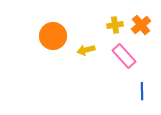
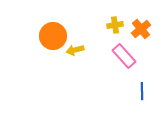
orange cross: moved 4 px down
yellow arrow: moved 11 px left
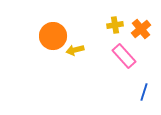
blue line: moved 2 px right, 1 px down; rotated 18 degrees clockwise
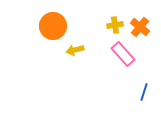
orange cross: moved 1 px left, 2 px up; rotated 12 degrees counterclockwise
orange circle: moved 10 px up
pink rectangle: moved 1 px left, 2 px up
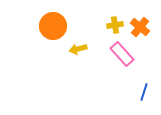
yellow arrow: moved 3 px right, 1 px up
pink rectangle: moved 1 px left
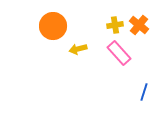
orange cross: moved 1 px left, 2 px up
pink rectangle: moved 3 px left, 1 px up
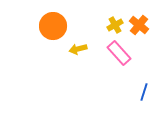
yellow cross: rotated 21 degrees counterclockwise
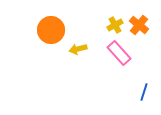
orange circle: moved 2 px left, 4 px down
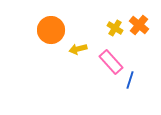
yellow cross: moved 3 px down; rotated 28 degrees counterclockwise
pink rectangle: moved 8 px left, 9 px down
blue line: moved 14 px left, 12 px up
